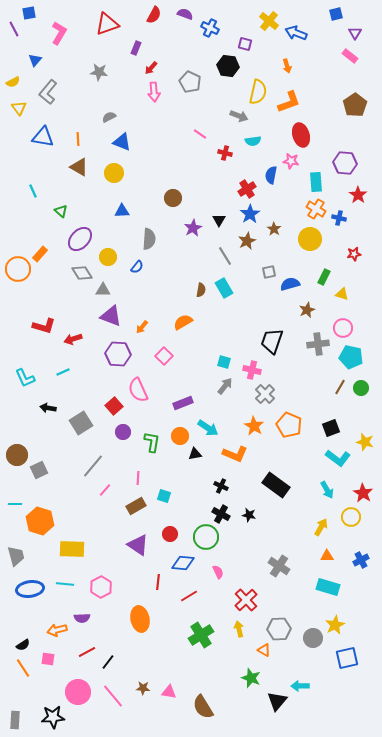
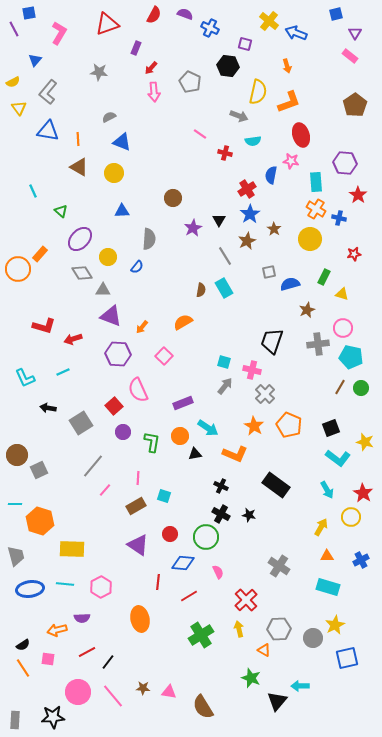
blue triangle at (43, 137): moved 5 px right, 6 px up
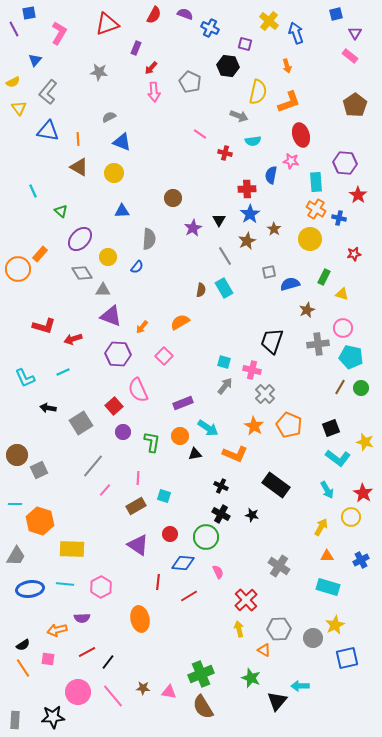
blue arrow at (296, 33): rotated 50 degrees clockwise
red cross at (247, 189): rotated 30 degrees clockwise
orange semicircle at (183, 322): moved 3 px left
black star at (249, 515): moved 3 px right
gray trapezoid at (16, 556): rotated 45 degrees clockwise
green cross at (201, 635): moved 39 px down; rotated 10 degrees clockwise
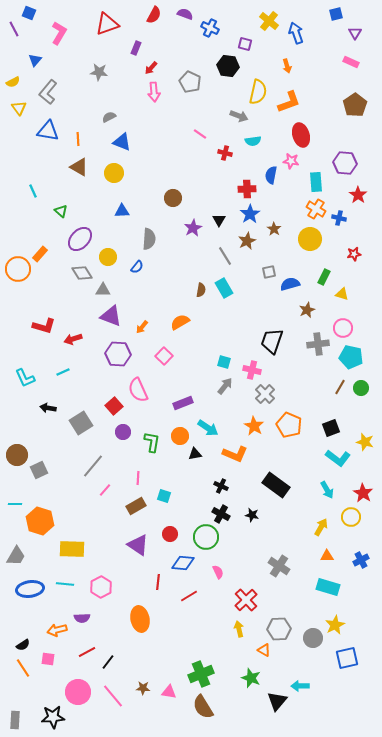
blue square at (29, 13): rotated 32 degrees clockwise
pink rectangle at (350, 56): moved 1 px right, 6 px down; rotated 14 degrees counterclockwise
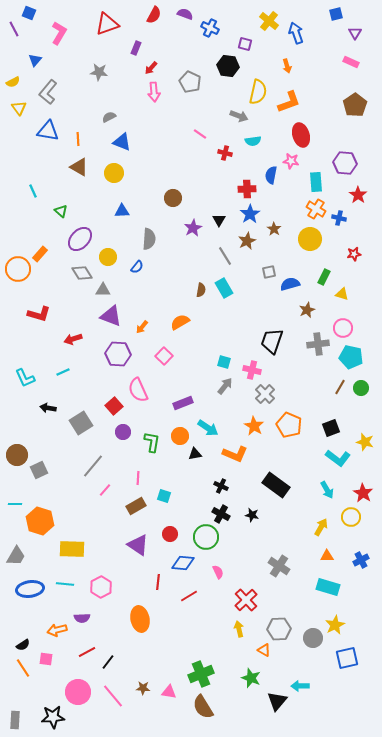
red L-shape at (44, 326): moved 5 px left, 12 px up
pink square at (48, 659): moved 2 px left
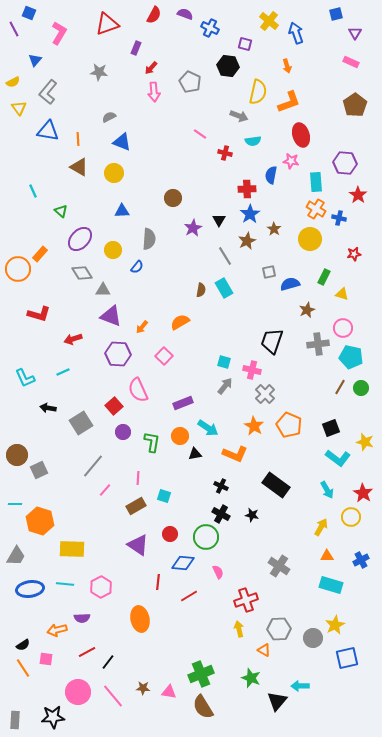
yellow circle at (108, 257): moved 5 px right, 7 px up
cyan rectangle at (328, 587): moved 3 px right, 2 px up
red cross at (246, 600): rotated 25 degrees clockwise
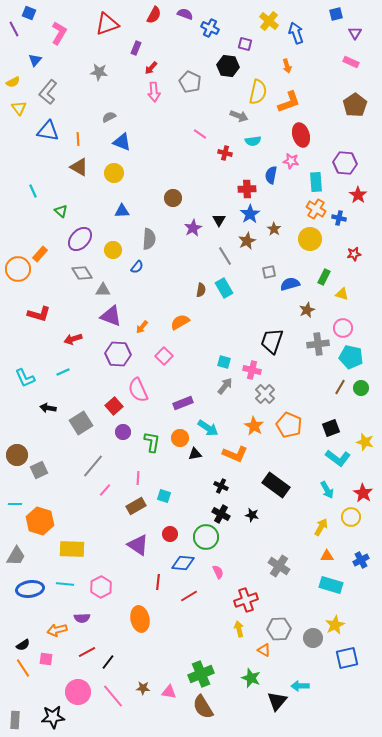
orange circle at (180, 436): moved 2 px down
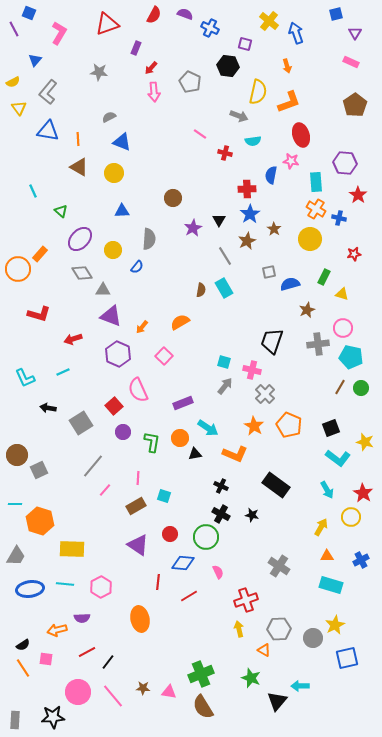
purple hexagon at (118, 354): rotated 20 degrees clockwise
